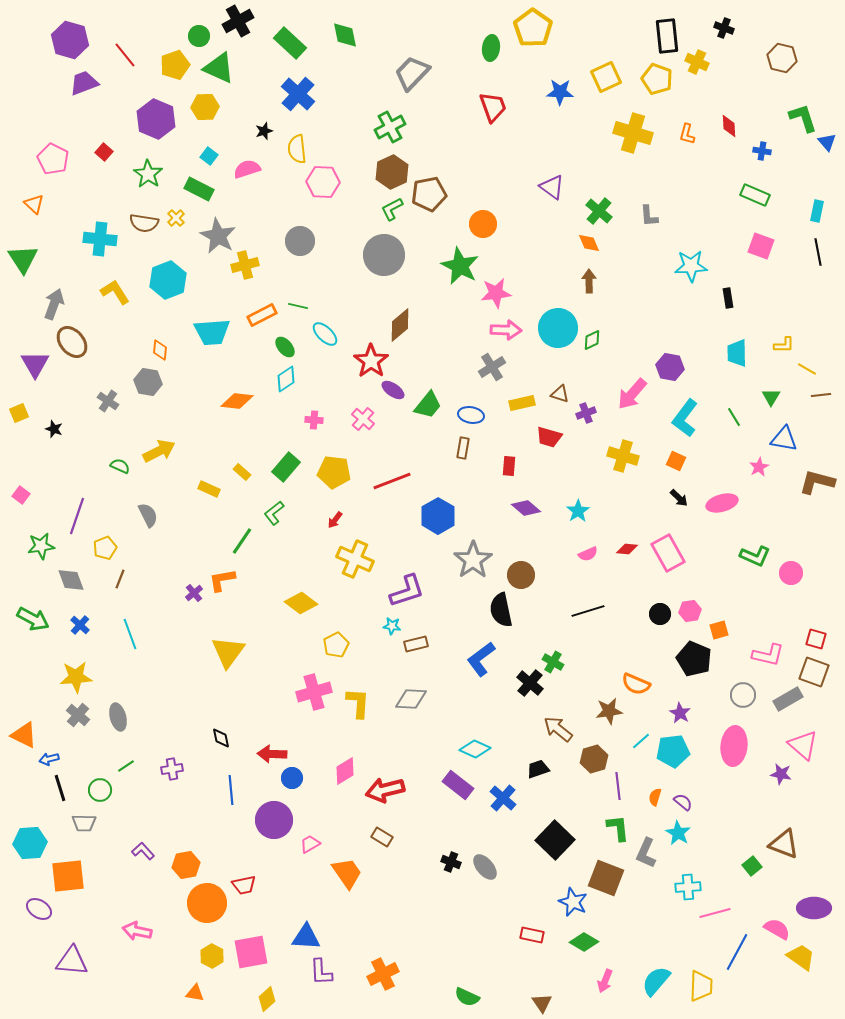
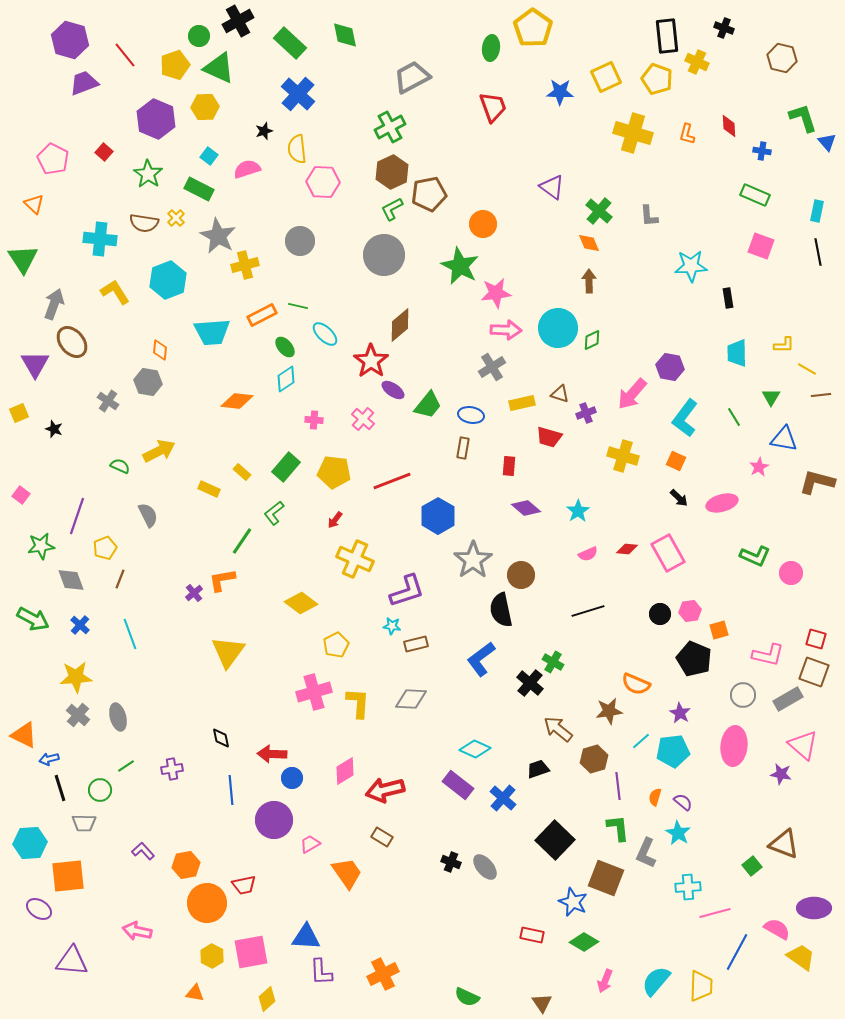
gray trapezoid at (412, 73): moved 4 px down; rotated 18 degrees clockwise
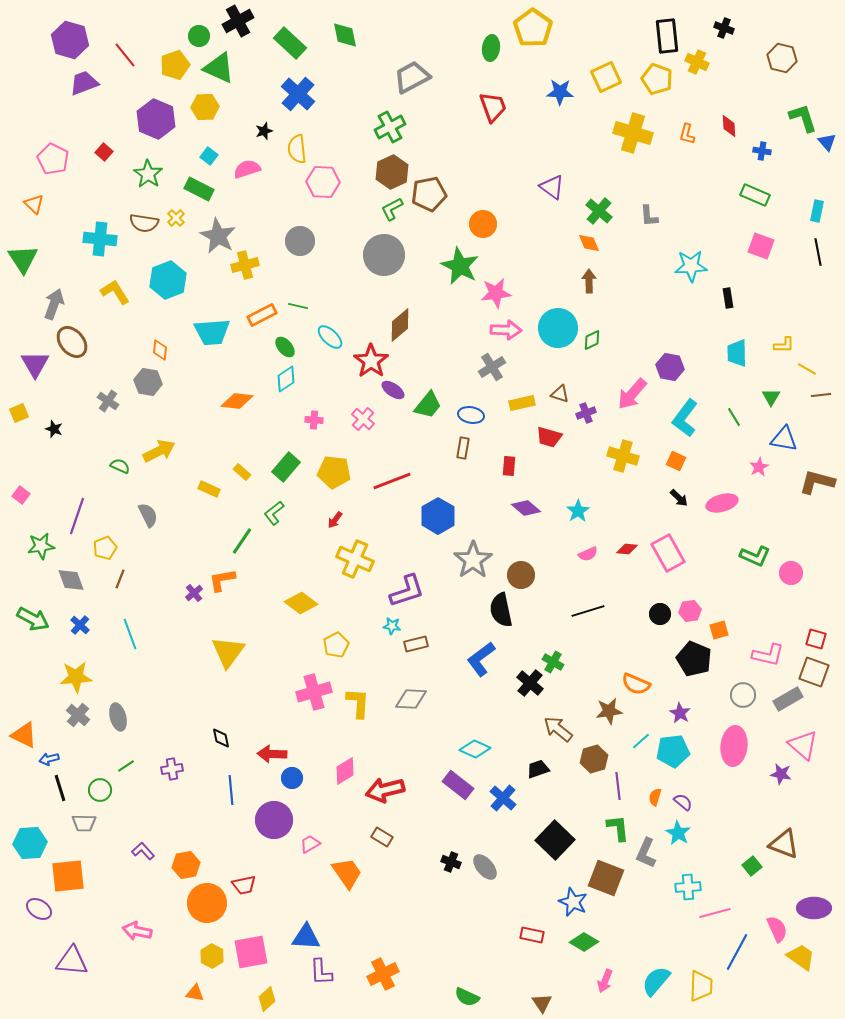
cyan ellipse at (325, 334): moved 5 px right, 3 px down
pink semicircle at (777, 929): rotated 36 degrees clockwise
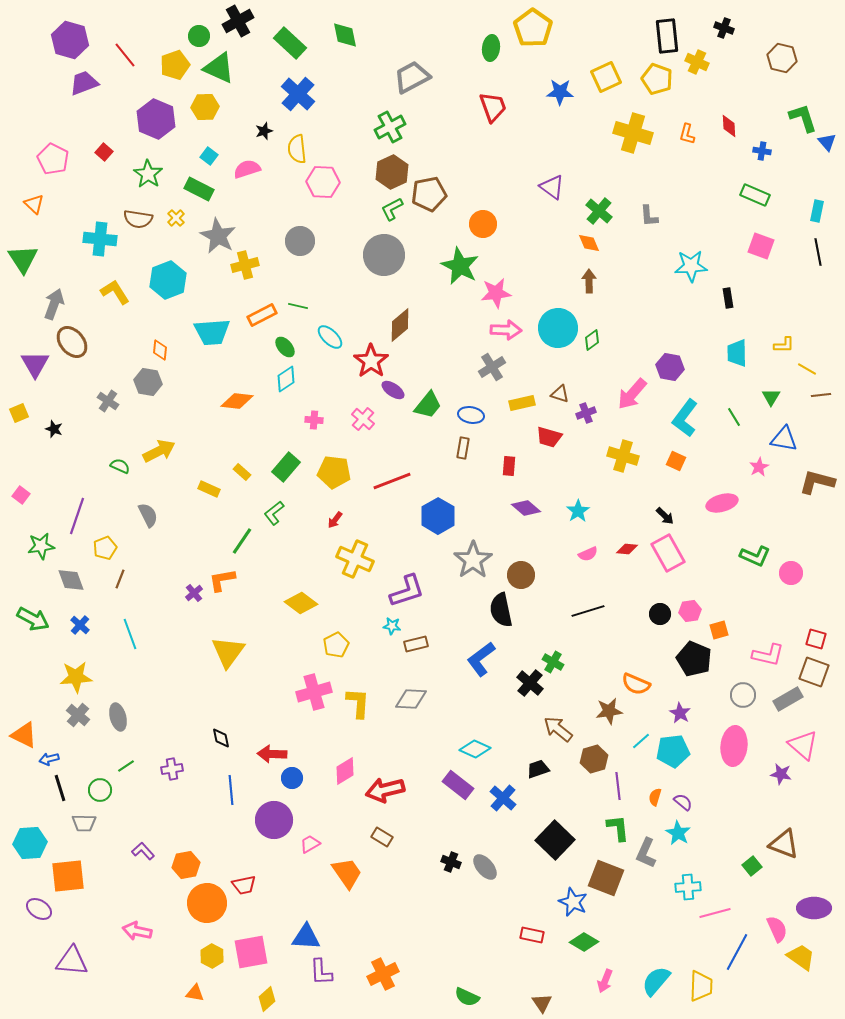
brown semicircle at (144, 223): moved 6 px left, 4 px up
green diamond at (592, 340): rotated 10 degrees counterclockwise
black arrow at (679, 498): moved 14 px left, 18 px down
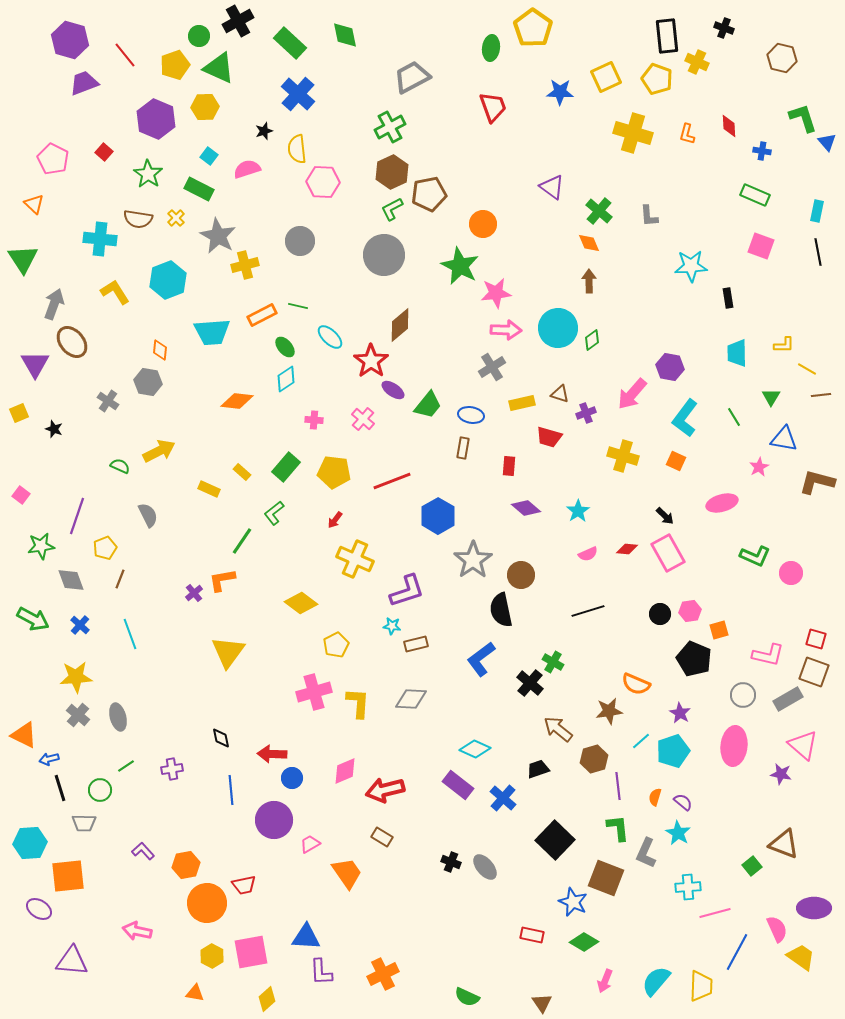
cyan pentagon at (673, 751): rotated 12 degrees counterclockwise
pink diamond at (345, 771): rotated 8 degrees clockwise
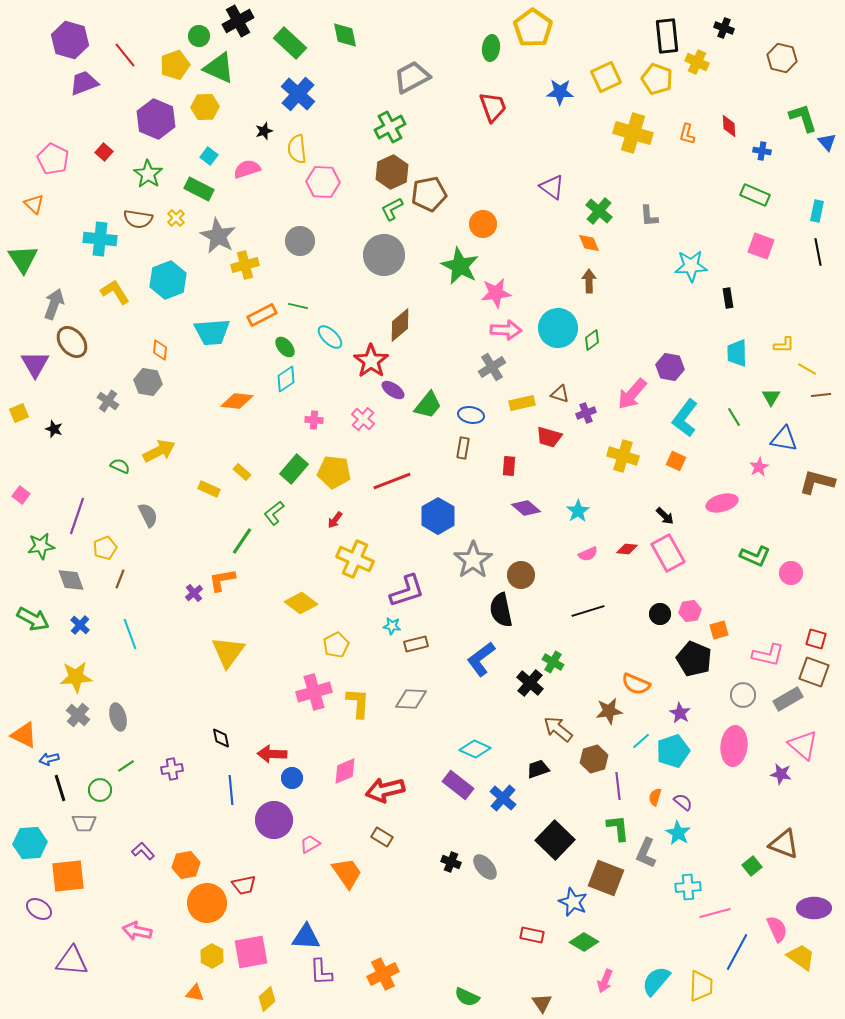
green rectangle at (286, 467): moved 8 px right, 2 px down
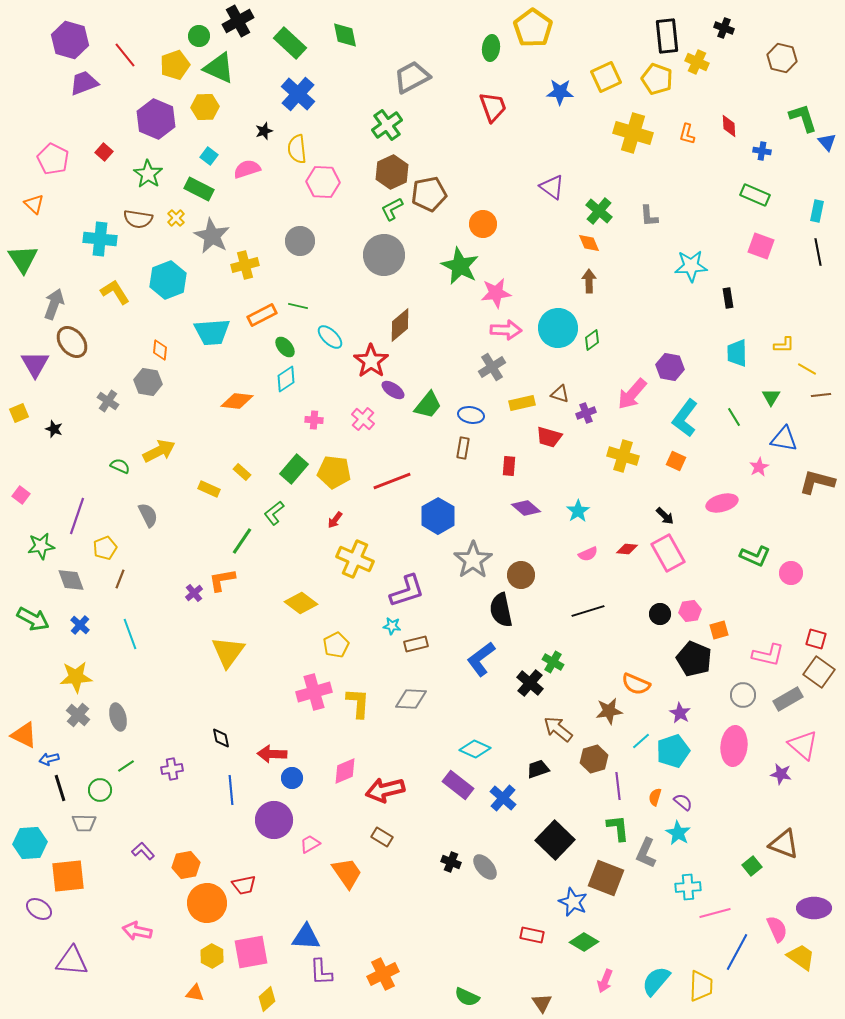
green cross at (390, 127): moved 3 px left, 2 px up; rotated 8 degrees counterclockwise
gray star at (218, 236): moved 6 px left
brown square at (814, 672): moved 5 px right; rotated 16 degrees clockwise
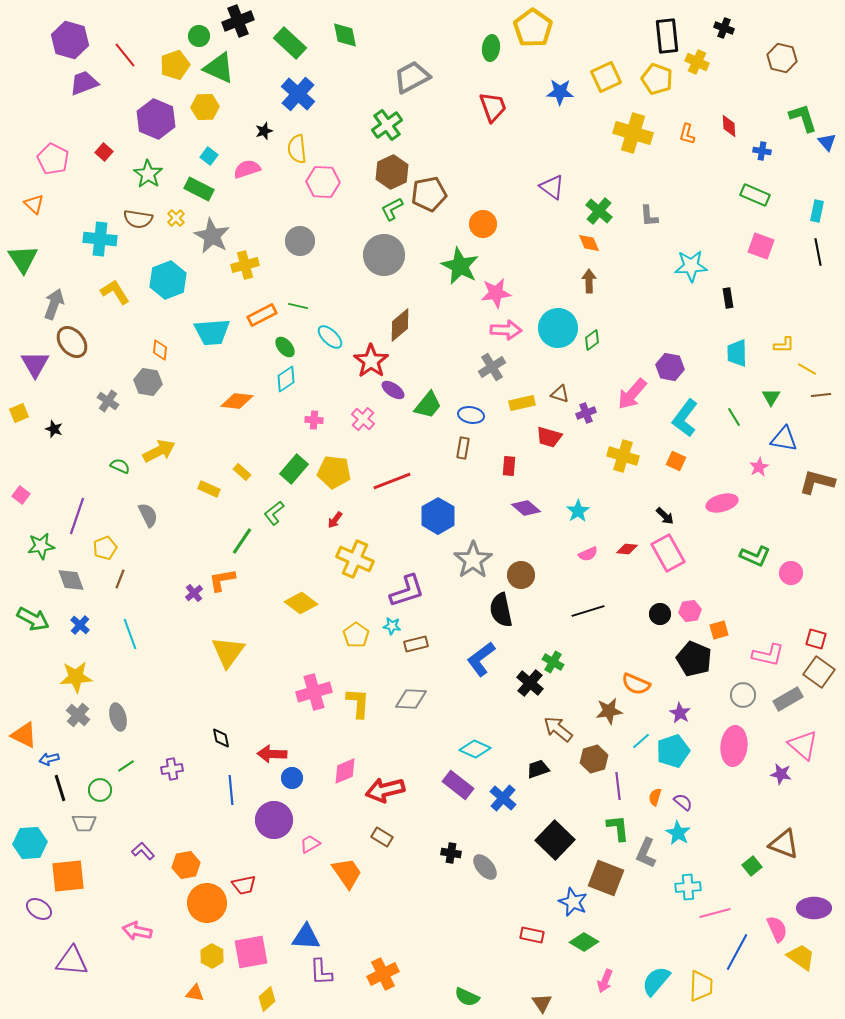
black cross at (238, 21): rotated 8 degrees clockwise
yellow pentagon at (336, 645): moved 20 px right, 10 px up; rotated 10 degrees counterclockwise
black cross at (451, 862): moved 9 px up; rotated 12 degrees counterclockwise
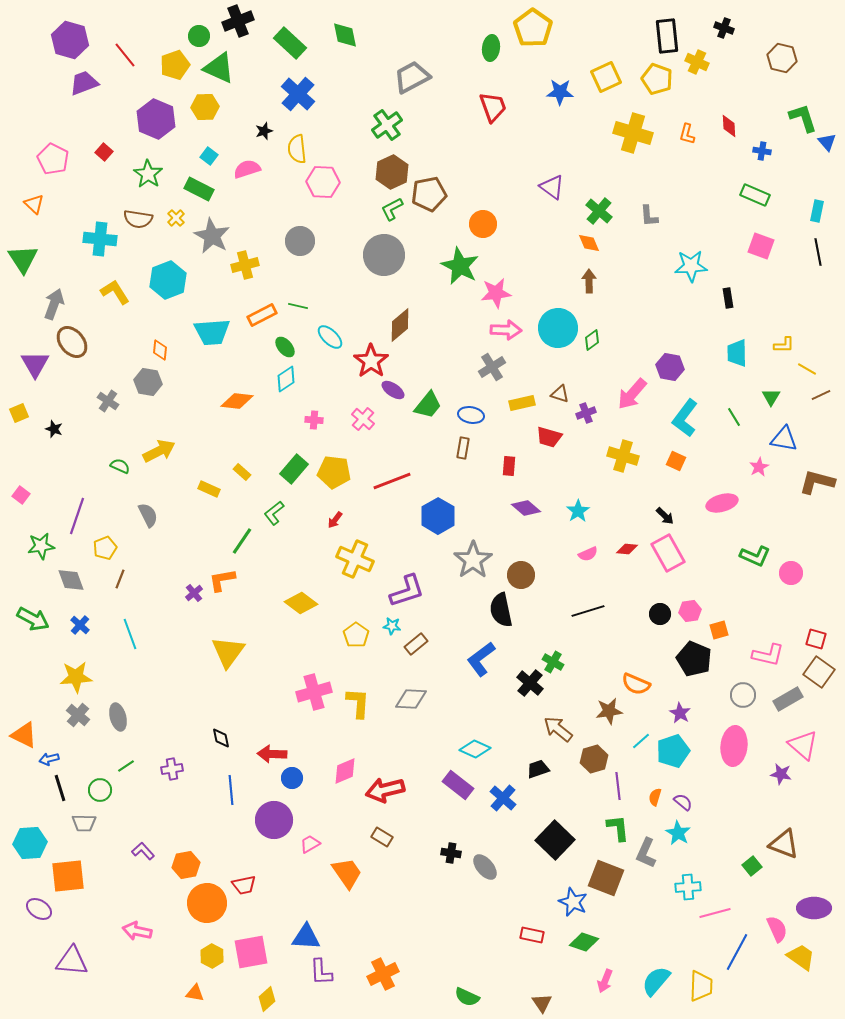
brown line at (821, 395): rotated 18 degrees counterclockwise
brown rectangle at (416, 644): rotated 25 degrees counterclockwise
green diamond at (584, 942): rotated 12 degrees counterclockwise
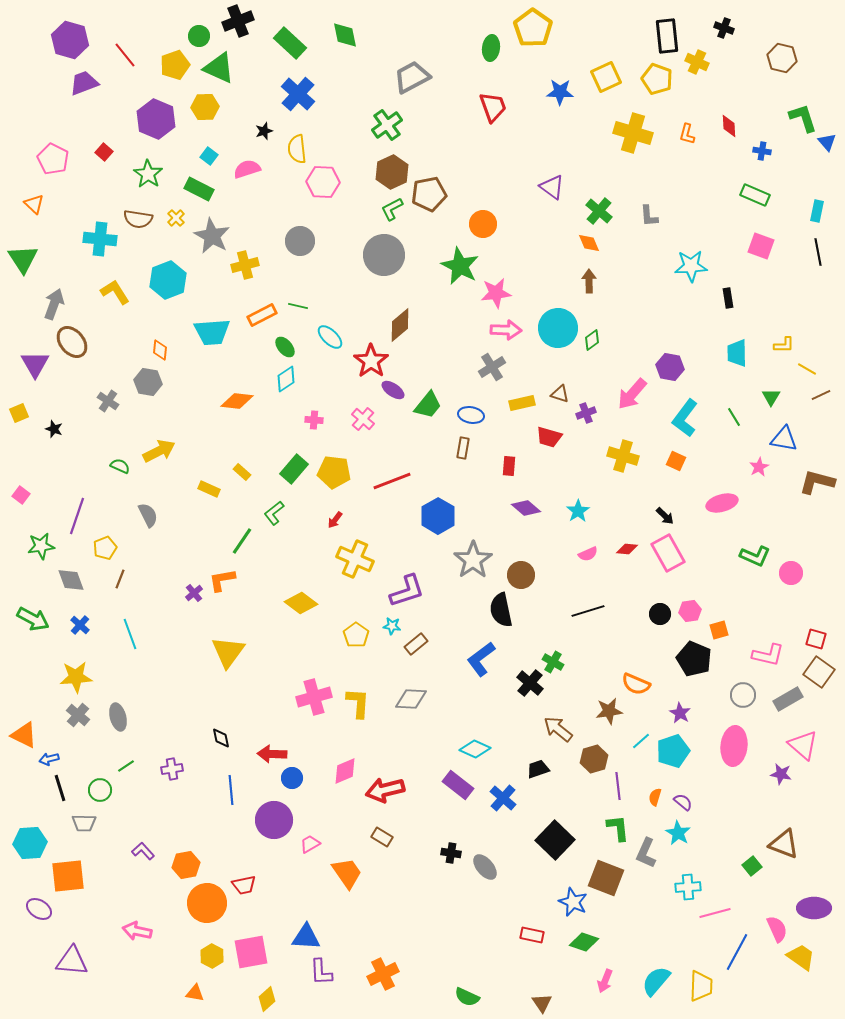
pink cross at (314, 692): moved 5 px down
